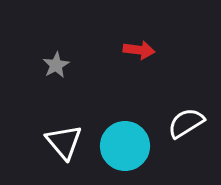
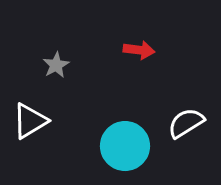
white triangle: moved 34 px left, 21 px up; rotated 39 degrees clockwise
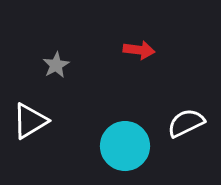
white semicircle: rotated 6 degrees clockwise
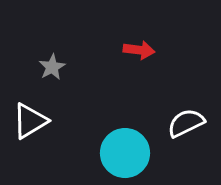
gray star: moved 4 px left, 2 px down
cyan circle: moved 7 px down
